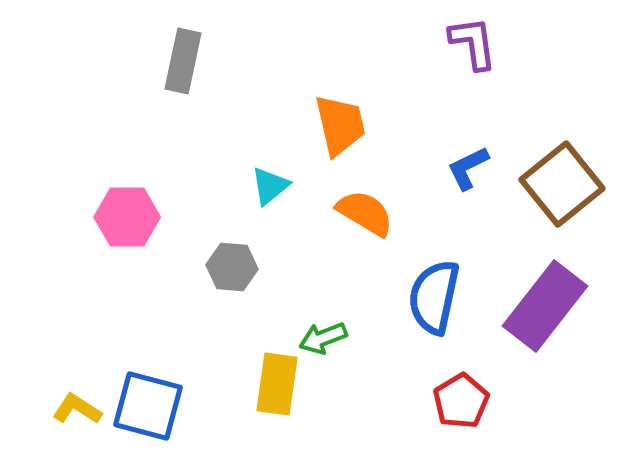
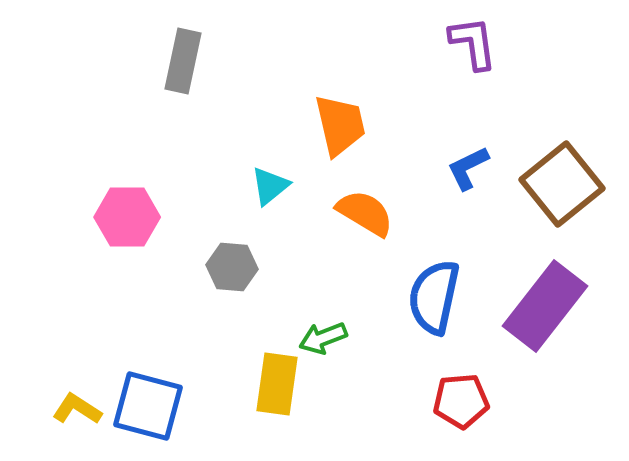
red pentagon: rotated 26 degrees clockwise
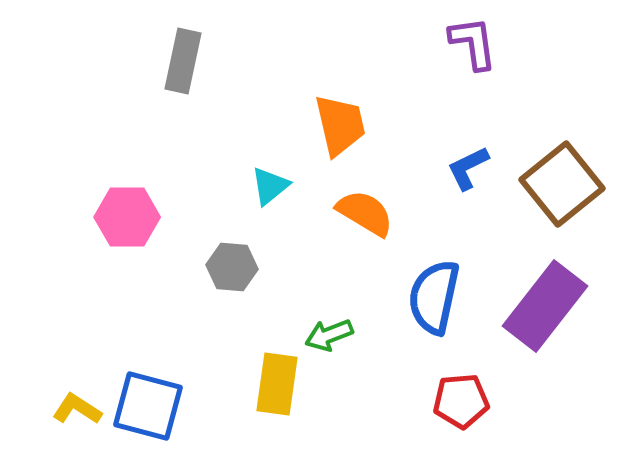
green arrow: moved 6 px right, 3 px up
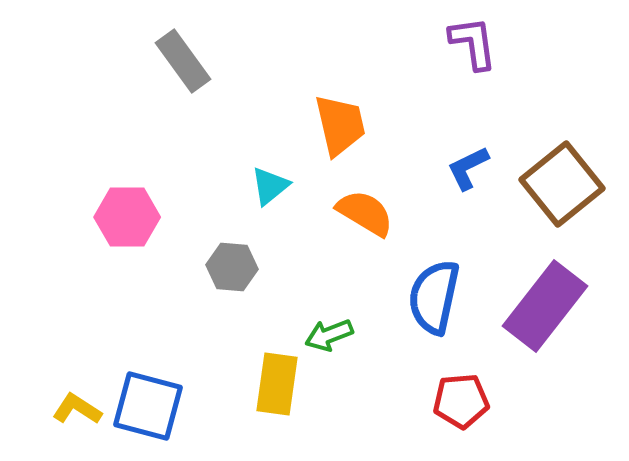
gray rectangle: rotated 48 degrees counterclockwise
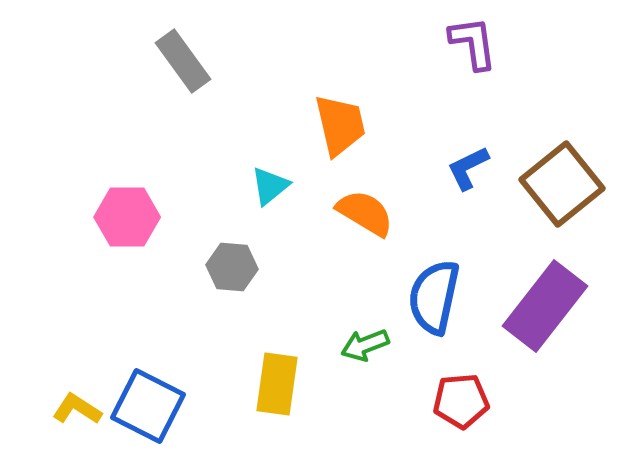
green arrow: moved 36 px right, 10 px down
blue square: rotated 12 degrees clockwise
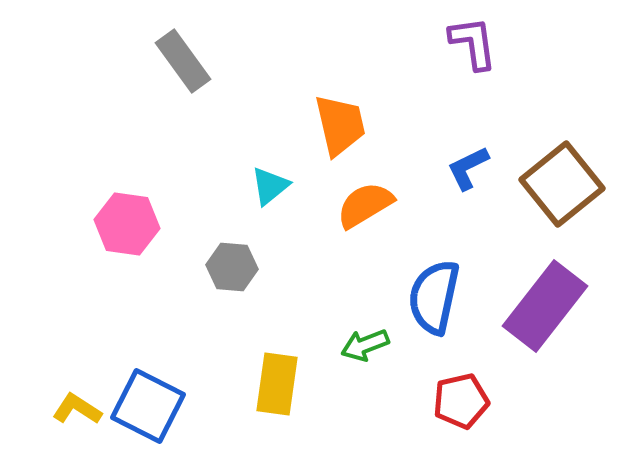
orange semicircle: moved 8 px up; rotated 62 degrees counterclockwise
pink hexagon: moved 7 px down; rotated 8 degrees clockwise
red pentagon: rotated 8 degrees counterclockwise
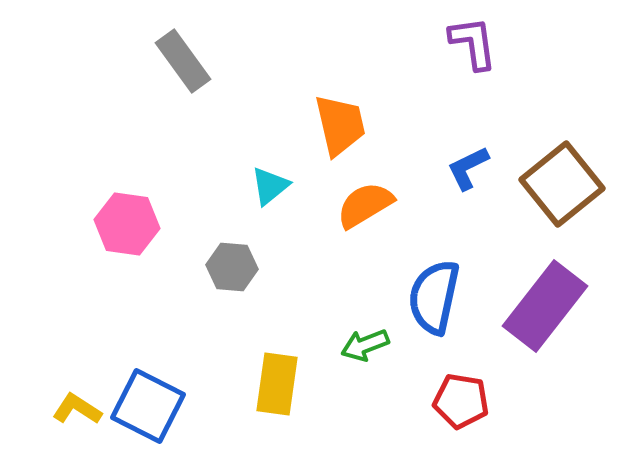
red pentagon: rotated 22 degrees clockwise
